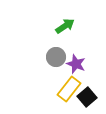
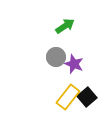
purple star: moved 2 px left
yellow rectangle: moved 1 px left, 8 px down
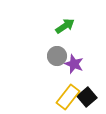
gray circle: moved 1 px right, 1 px up
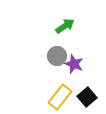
yellow rectangle: moved 8 px left
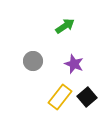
gray circle: moved 24 px left, 5 px down
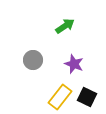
gray circle: moved 1 px up
black square: rotated 24 degrees counterclockwise
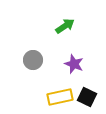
yellow rectangle: rotated 40 degrees clockwise
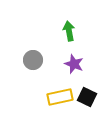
green arrow: moved 4 px right, 5 px down; rotated 66 degrees counterclockwise
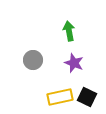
purple star: moved 1 px up
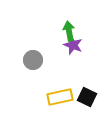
purple star: moved 1 px left, 18 px up
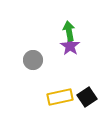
purple star: moved 3 px left, 1 px down; rotated 12 degrees clockwise
black square: rotated 30 degrees clockwise
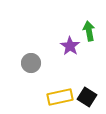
green arrow: moved 20 px right
gray circle: moved 2 px left, 3 px down
black square: rotated 24 degrees counterclockwise
